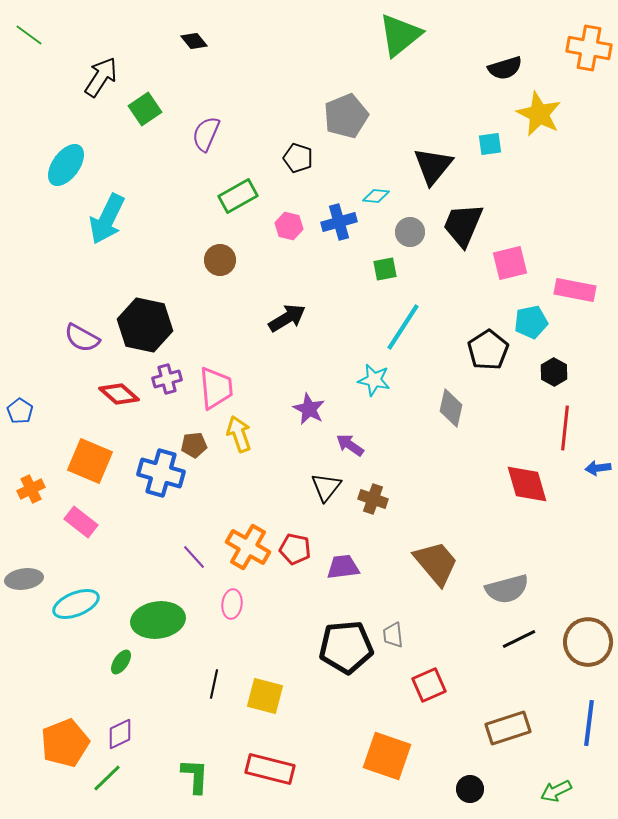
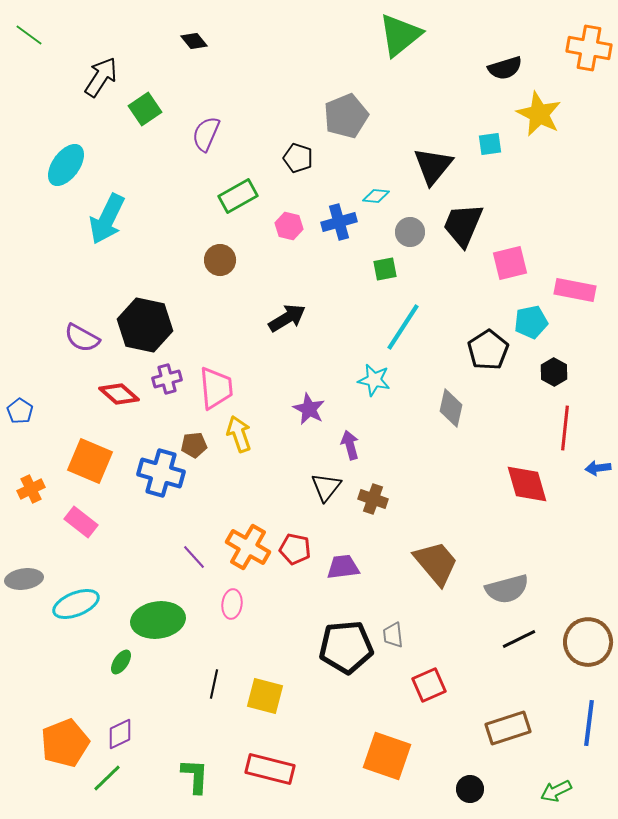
purple arrow at (350, 445): rotated 40 degrees clockwise
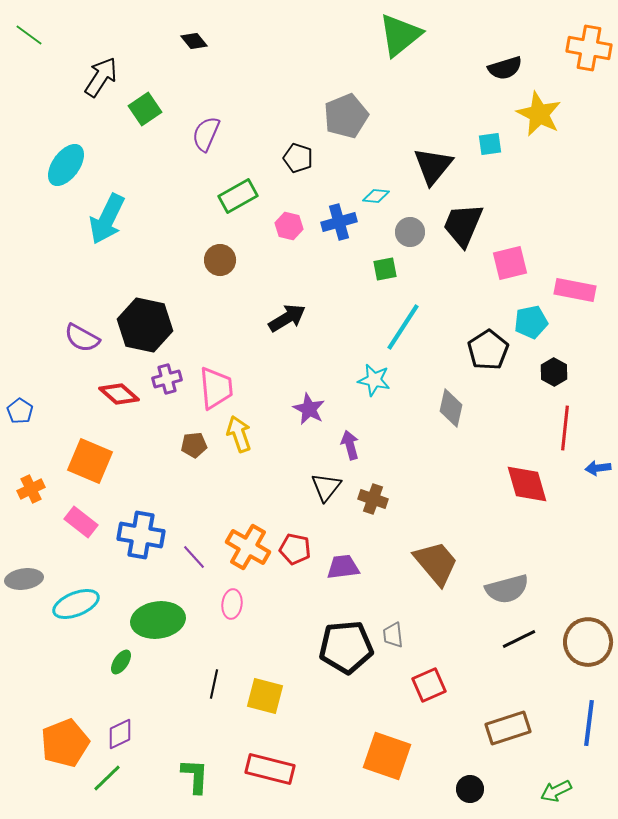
blue cross at (161, 473): moved 20 px left, 62 px down; rotated 6 degrees counterclockwise
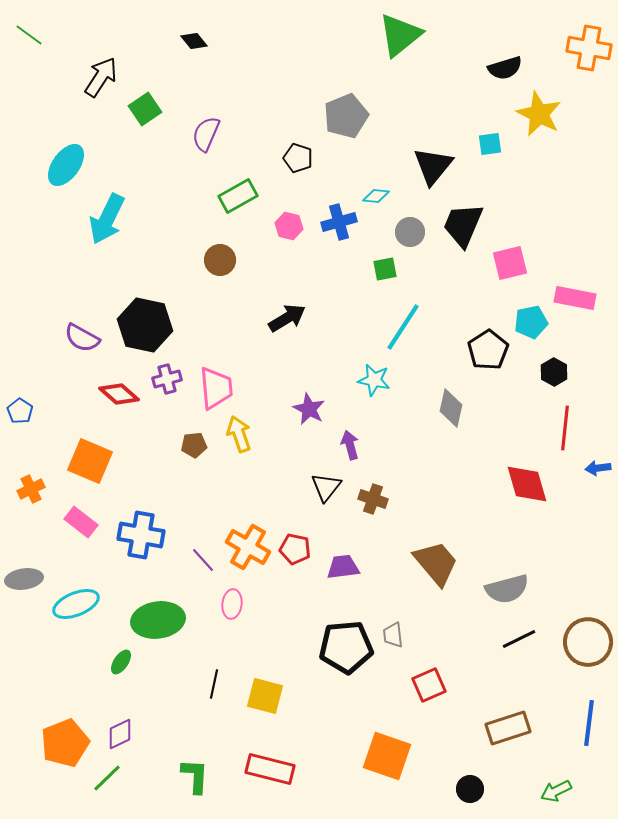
pink rectangle at (575, 290): moved 8 px down
purple line at (194, 557): moved 9 px right, 3 px down
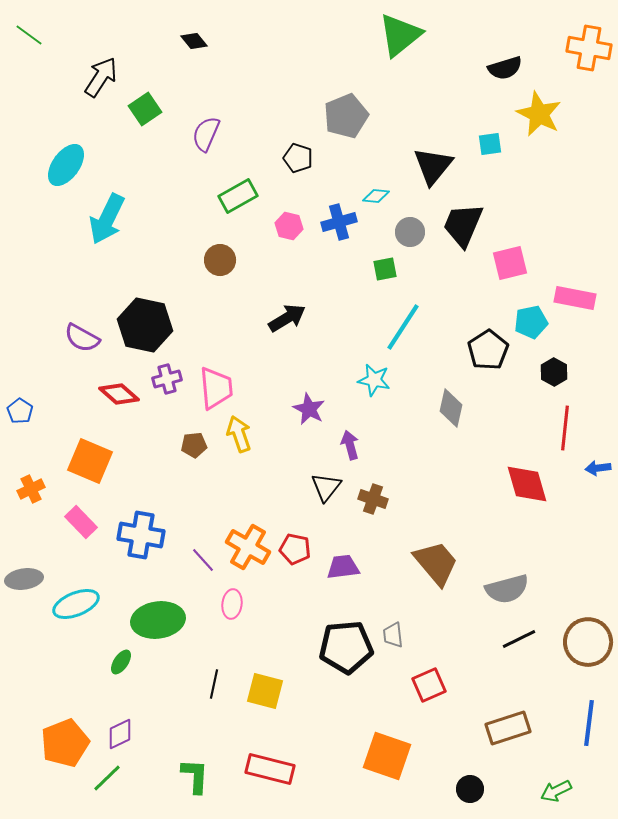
pink rectangle at (81, 522): rotated 8 degrees clockwise
yellow square at (265, 696): moved 5 px up
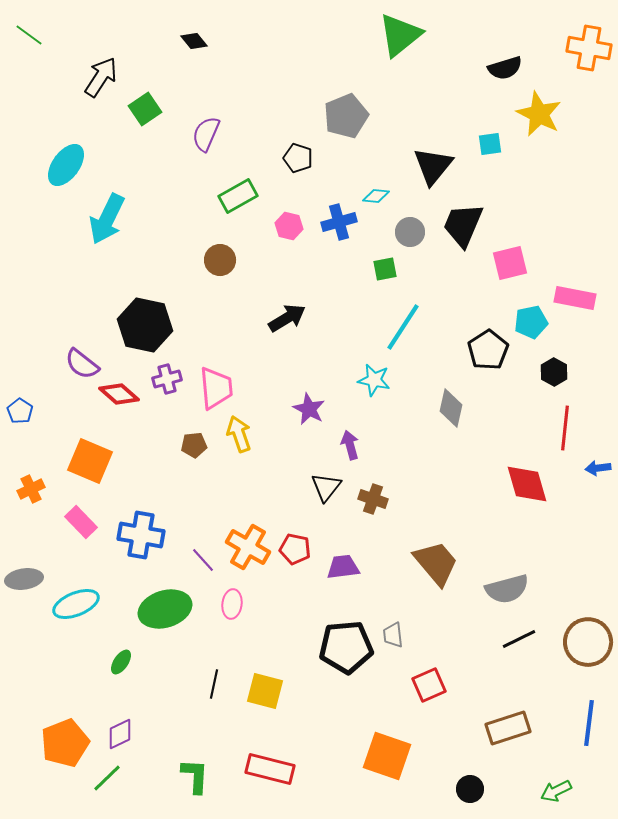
purple semicircle at (82, 338): moved 26 px down; rotated 9 degrees clockwise
green ellipse at (158, 620): moved 7 px right, 11 px up; rotated 9 degrees counterclockwise
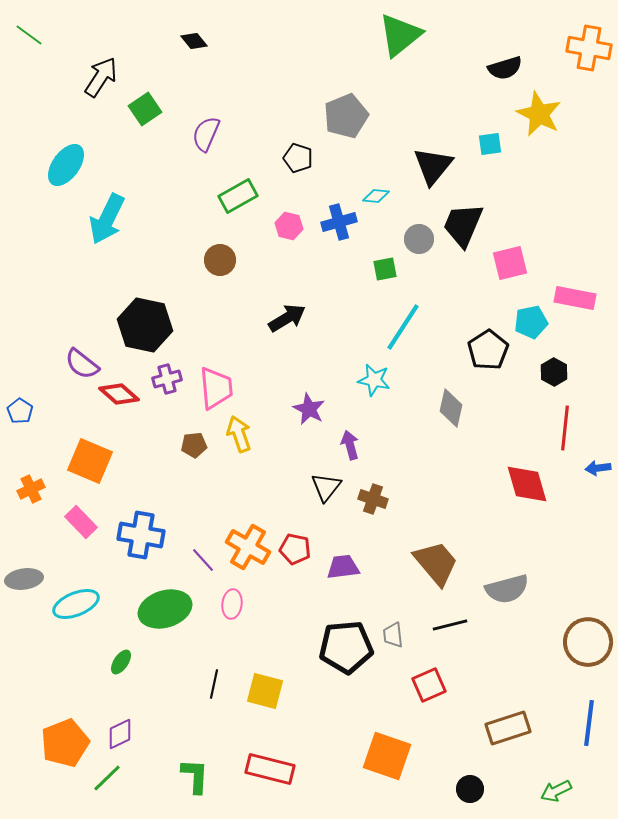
gray circle at (410, 232): moved 9 px right, 7 px down
black line at (519, 639): moved 69 px left, 14 px up; rotated 12 degrees clockwise
